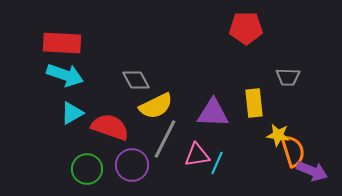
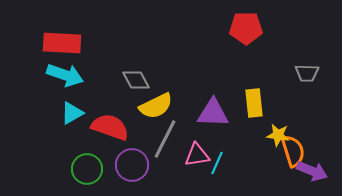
gray trapezoid: moved 19 px right, 4 px up
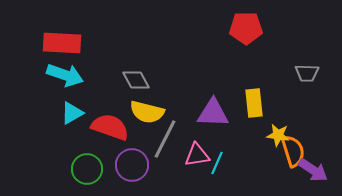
yellow semicircle: moved 9 px left, 6 px down; rotated 40 degrees clockwise
purple arrow: moved 1 px right, 1 px up; rotated 12 degrees clockwise
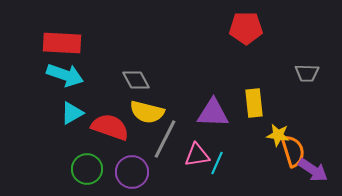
purple circle: moved 7 px down
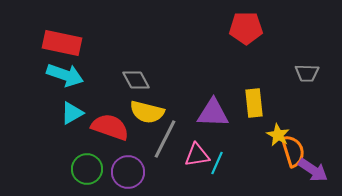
red rectangle: rotated 9 degrees clockwise
yellow star: rotated 20 degrees clockwise
purple circle: moved 4 px left
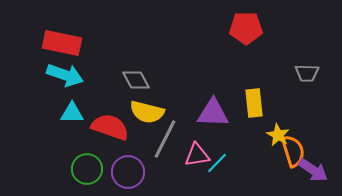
cyan triangle: rotated 30 degrees clockwise
cyan line: rotated 20 degrees clockwise
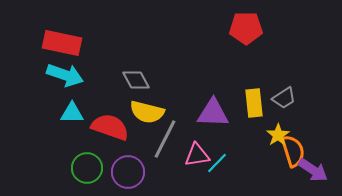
gray trapezoid: moved 23 px left, 25 px down; rotated 35 degrees counterclockwise
yellow star: rotated 10 degrees clockwise
green circle: moved 1 px up
